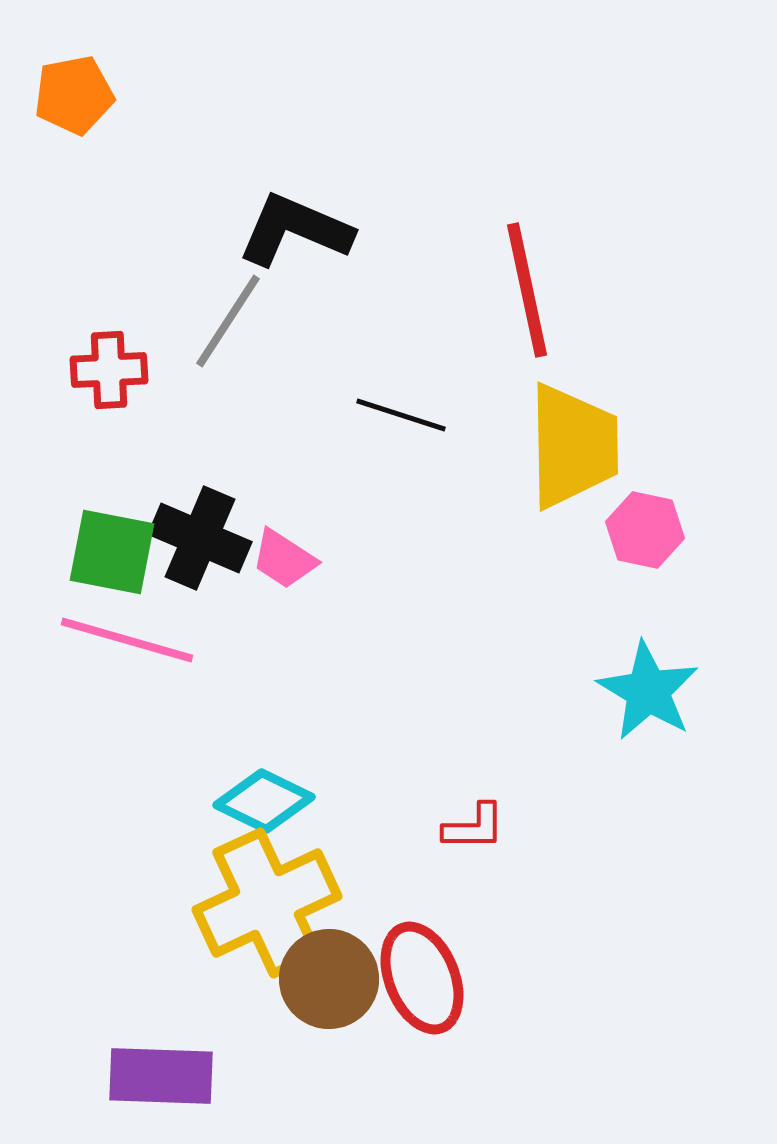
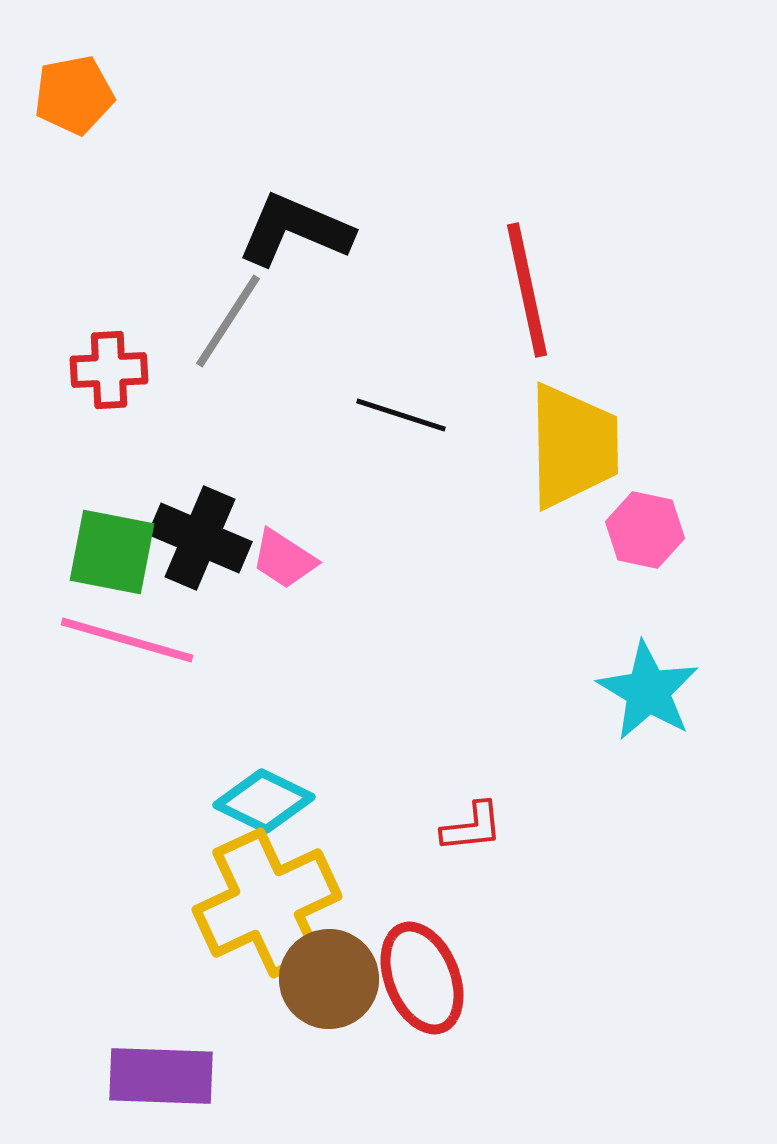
red L-shape: moved 2 px left; rotated 6 degrees counterclockwise
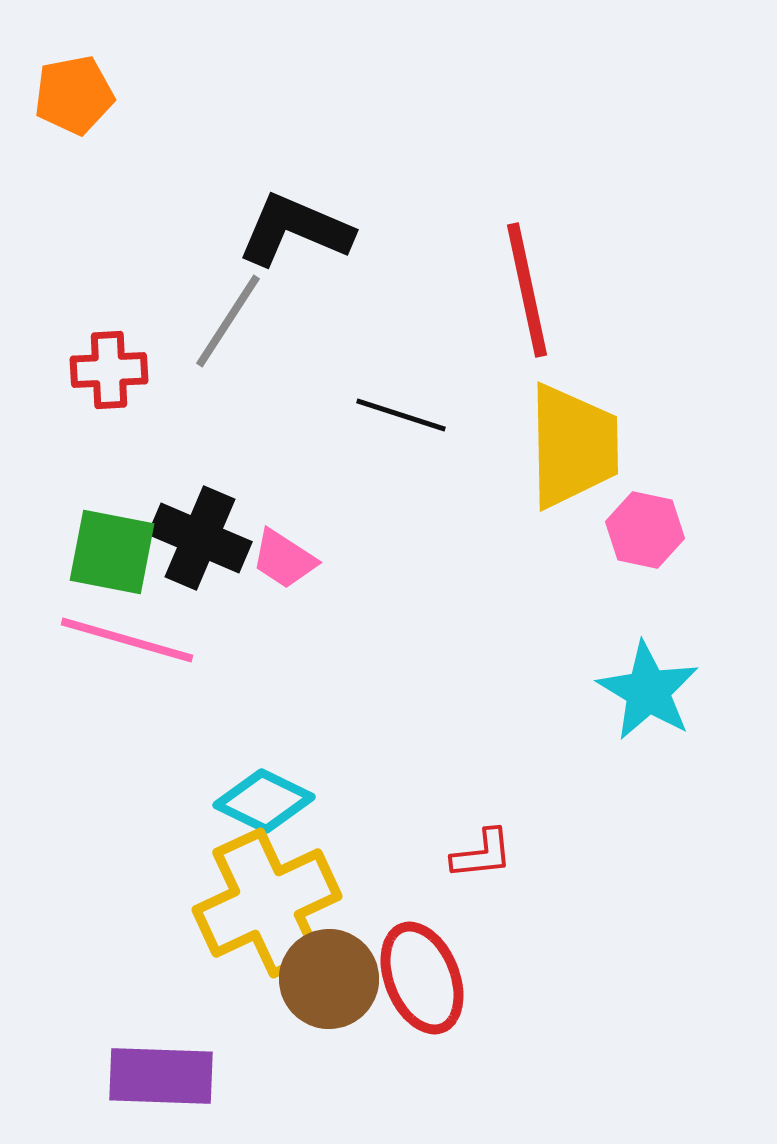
red L-shape: moved 10 px right, 27 px down
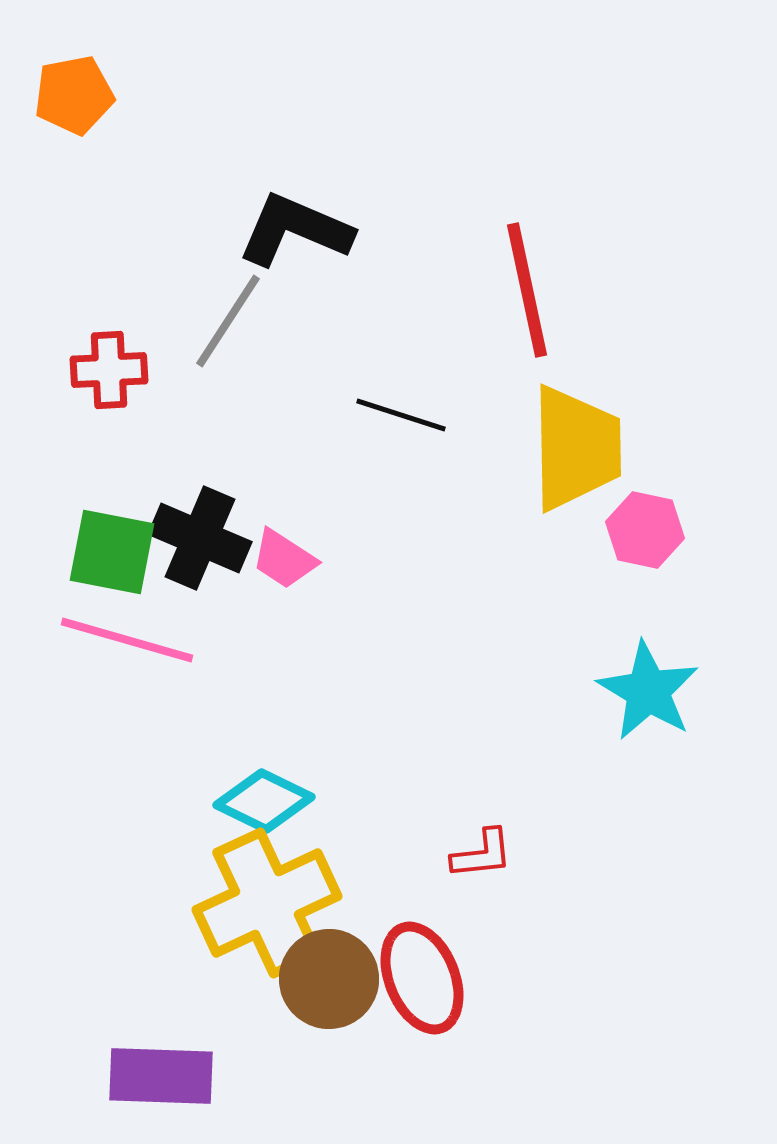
yellow trapezoid: moved 3 px right, 2 px down
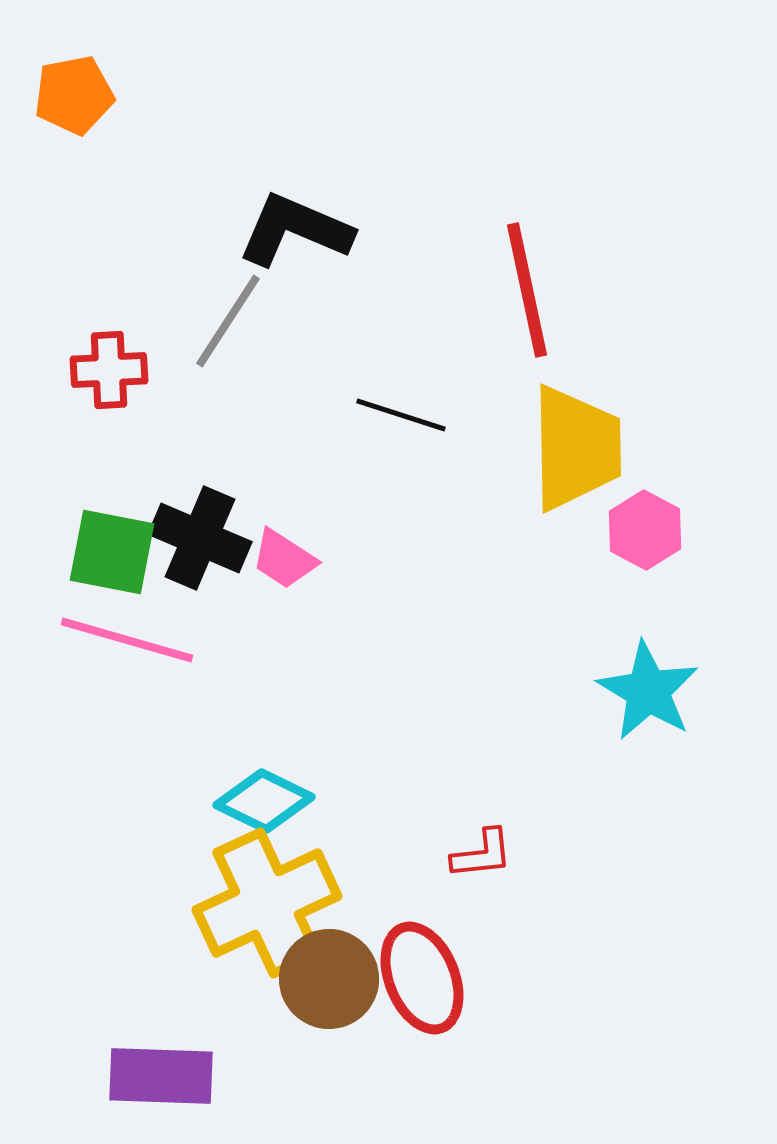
pink hexagon: rotated 16 degrees clockwise
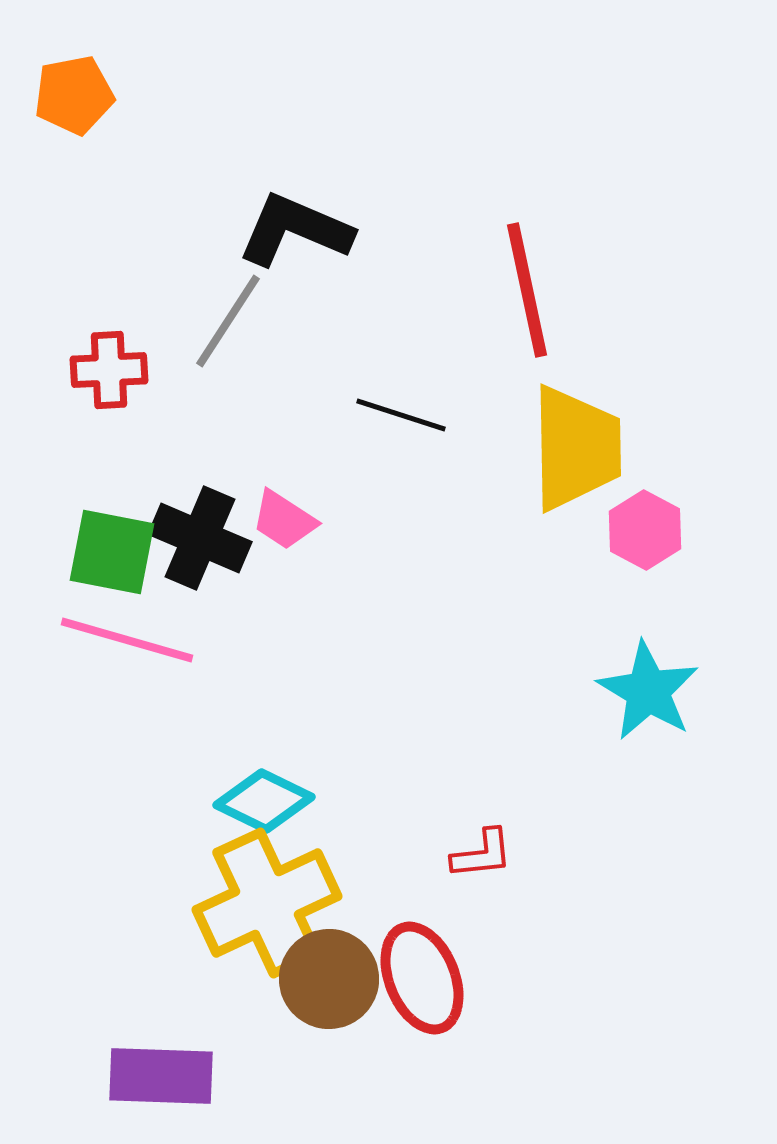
pink trapezoid: moved 39 px up
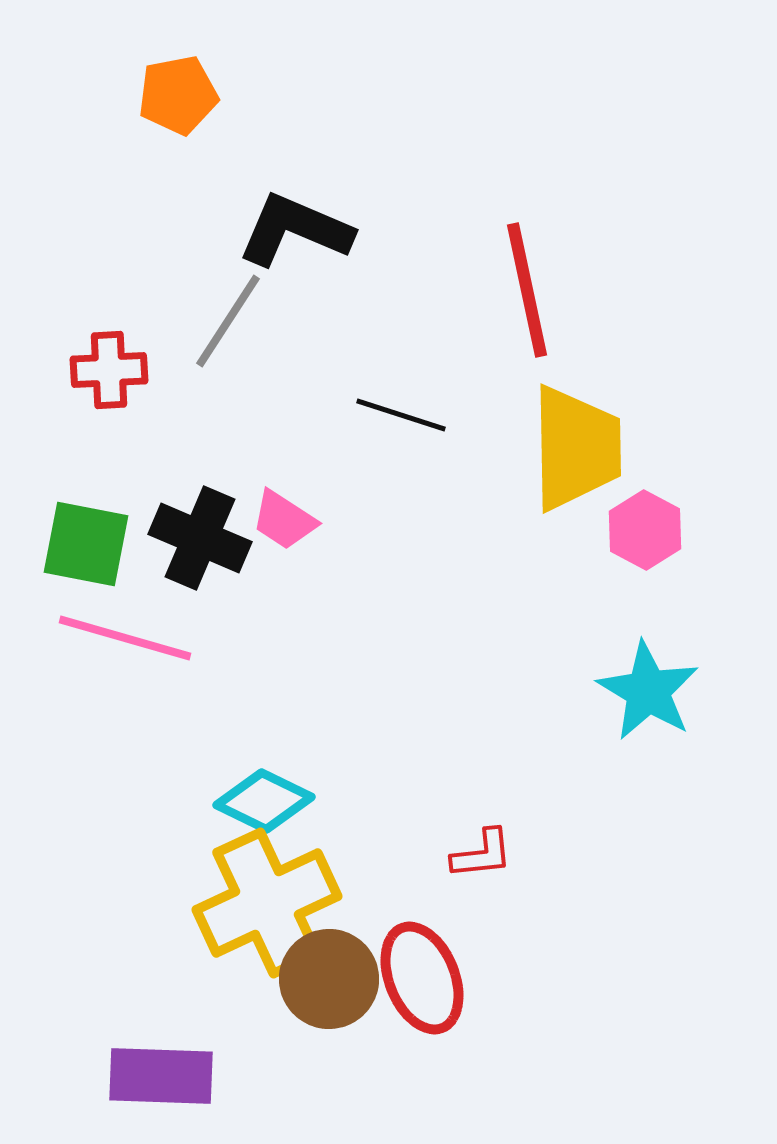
orange pentagon: moved 104 px right
green square: moved 26 px left, 8 px up
pink line: moved 2 px left, 2 px up
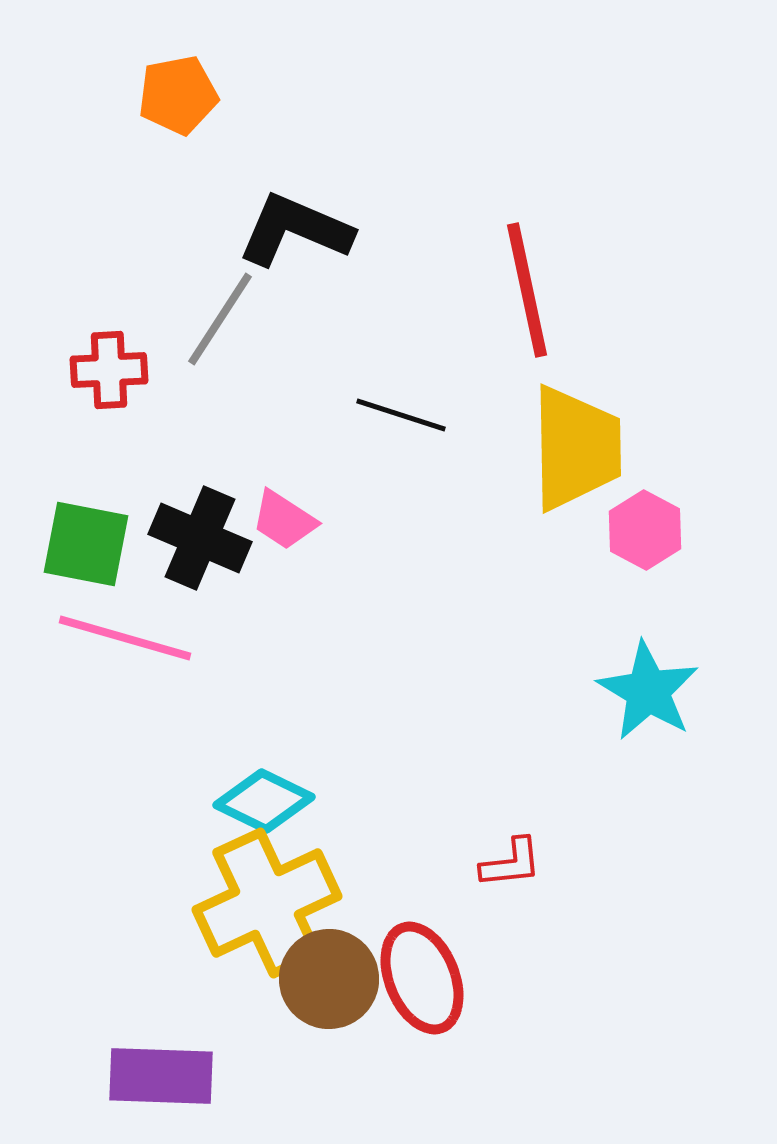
gray line: moved 8 px left, 2 px up
red L-shape: moved 29 px right, 9 px down
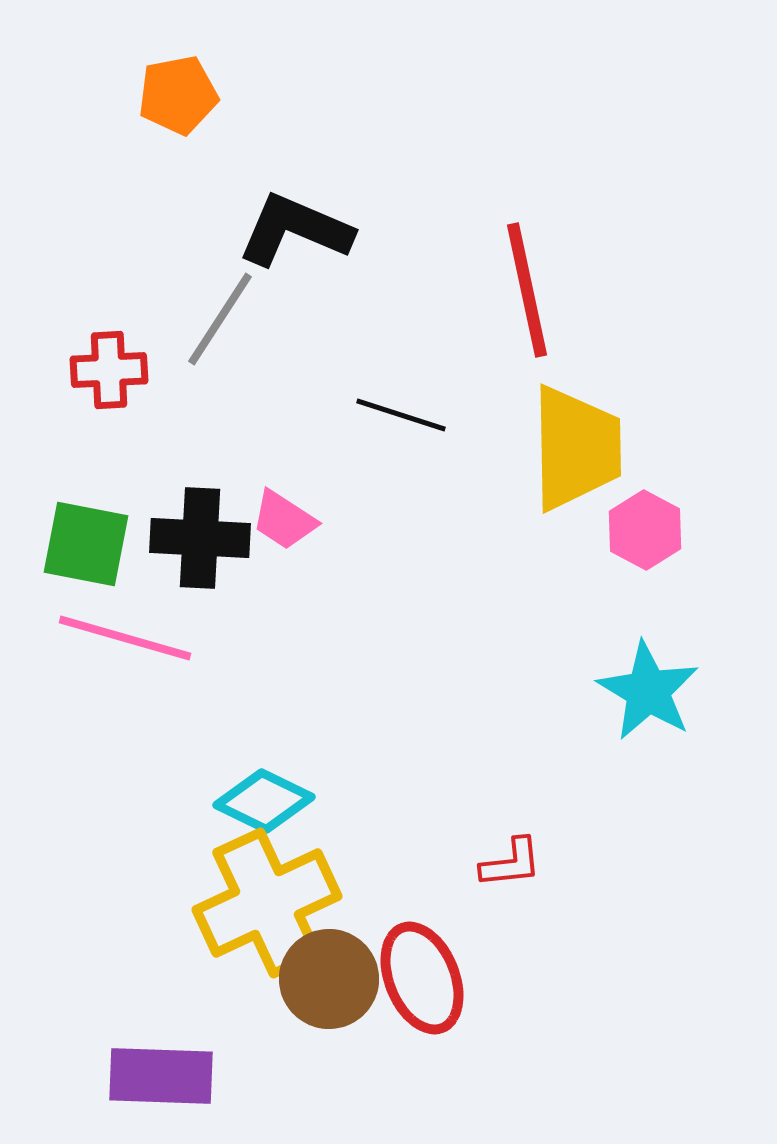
black cross: rotated 20 degrees counterclockwise
